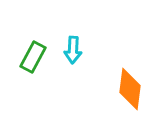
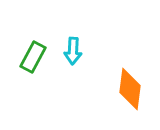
cyan arrow: moved 1 px down
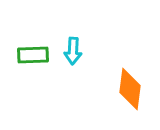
green rectangle: moved 2 px up; rotated 60 degrees clockwise
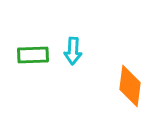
orange diamond: moved 3 px up
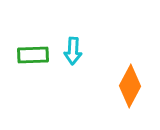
orange diamond: rotated 21 degrees clockwise
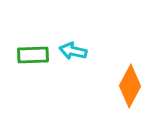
cyan arrow: rotated 100 degrees clockwise
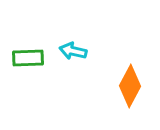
green rectangle: moved 5 px left, 3 px down
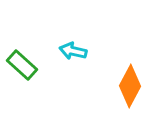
green rectangle: moved 6 px left, 7 px down; rotated 44 degrees clockwise
